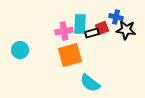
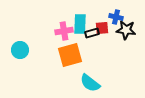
red square: rotated 16 degrees clockwise
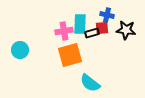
blue cross: moved 9 px left, 2 px up
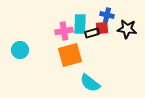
black star: moved 1 px right, 1 px up
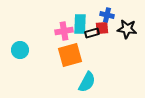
cyan semicircle: moved 3 px left, 1 px up; rotated 100 degrees counterclockwise
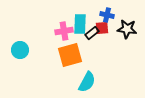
black rectangle: rotated 24 degrees counterclockwise
